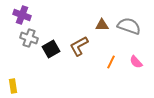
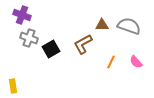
brown L-shape: moved 4 px right, 2 px up
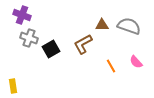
orange line: moved 4 px down; rotated 56 degrees counterclockwise
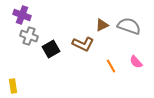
brown triangle: rotated 24 degrees counterclockwise
gray cross: moved 2 px up
brown L-shape: rotated 125 degrees counterclockwise
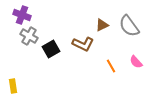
gray semicircle: rotated 145 degrees counterclockwise
gray cross: rotated 12 degrees clockwise
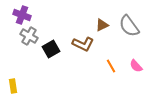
pink semicircle: moved 4 px down
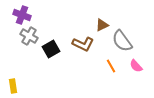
gray semicircle: moved 7 px left, 15 px down
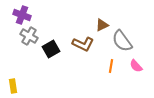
orange line: rotated 40 degrees clockwise
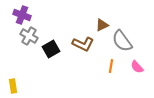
pink semicircle: moved 1 px right, 1 px down
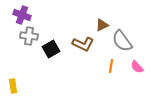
gray cross: rotated 24 degrees counterclockwise
